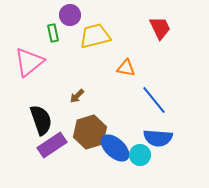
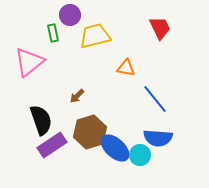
blue line: moved 1 px right, 1 px up
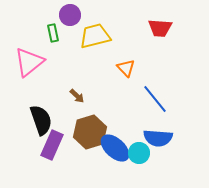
red trapezoid: rotated 120 degrees clockwise
orange triangle: rotated 36 degrees clockwise
brown arrow: rotated 91 degrees counterclockwise
purple rectangle: rotated 32 degrees counterclockwise
cyan circle: moved 1 px left, 2 px up
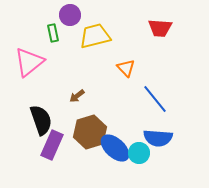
brown arrow: rotated 98 degrees clockwise
